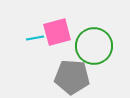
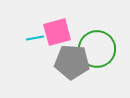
green circle: moved 3 px right, 3 px down
gray pentagon: moved 15 px up
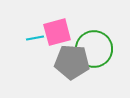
green circle: moved 3 px left
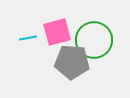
cyan line: moved 7 px left
green circle: moved 9 px up
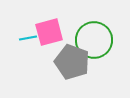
pink square: moved 8 px left
gray pentagon: rotated 16 degrees clockwise
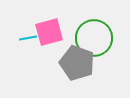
green circle: moved 2 px up
gray pentagon: moved 5 px right, 1 px down
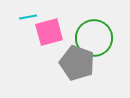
cyan line: moved 21 px up
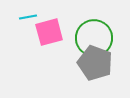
gray pentagon: moved 18 px right
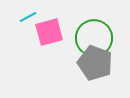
cyan line: rotated 18 degrees counterclockwise
